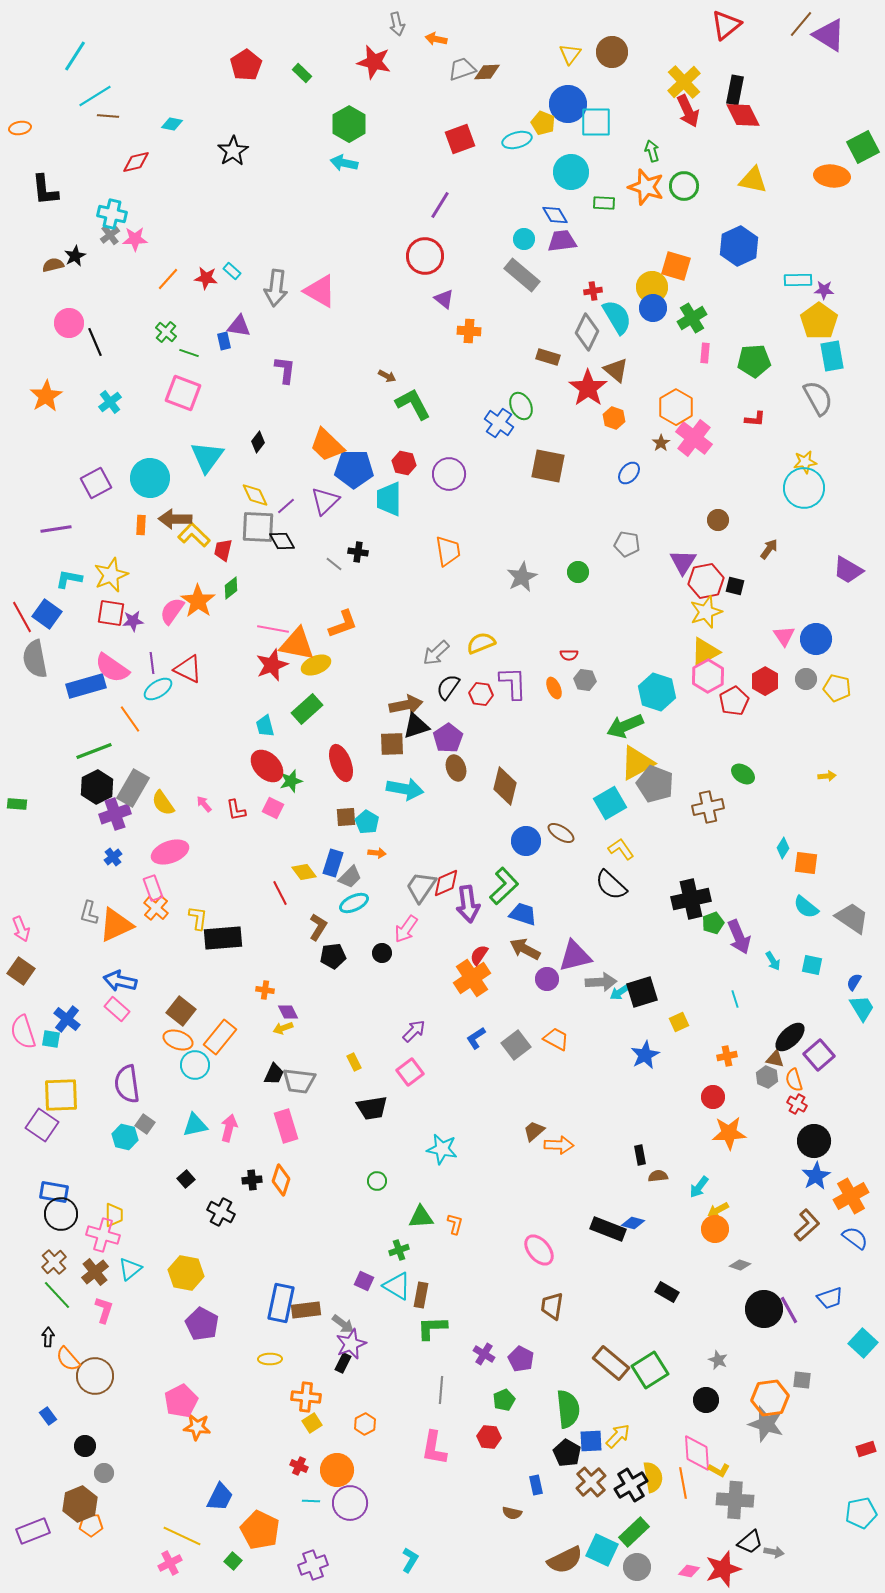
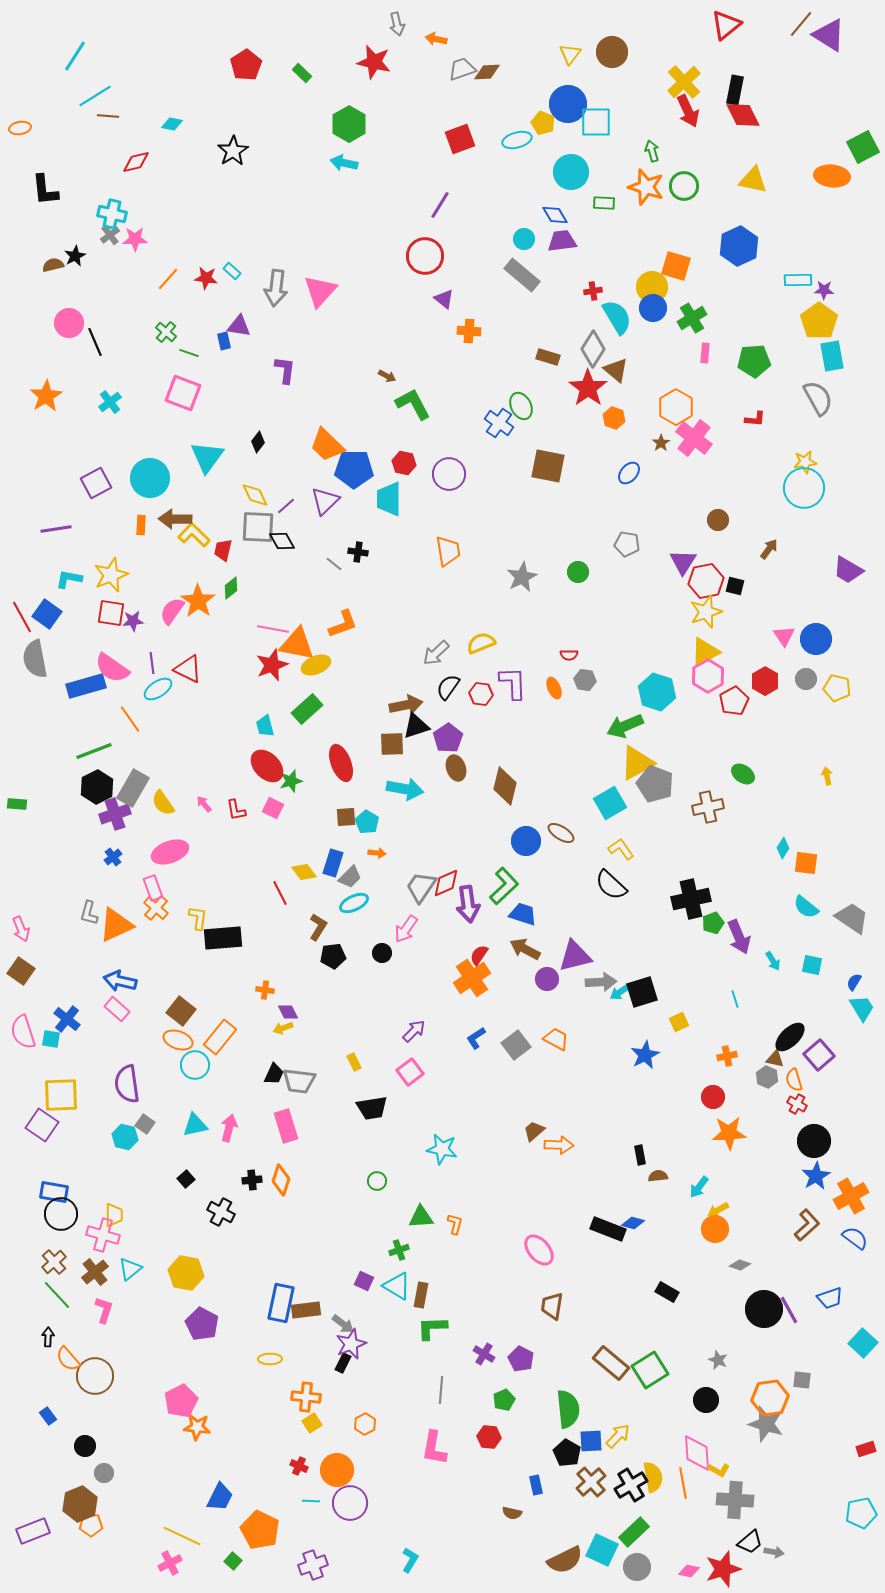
pink triangle at (320, 291): rotated 42 degrees clockwise
gray diamond at (587, 332): moved 6 px right, 17 px down; rotated 6 degrees clockwise
yellow arrow at (827, 776): rotated 96 degrees counterclockwise
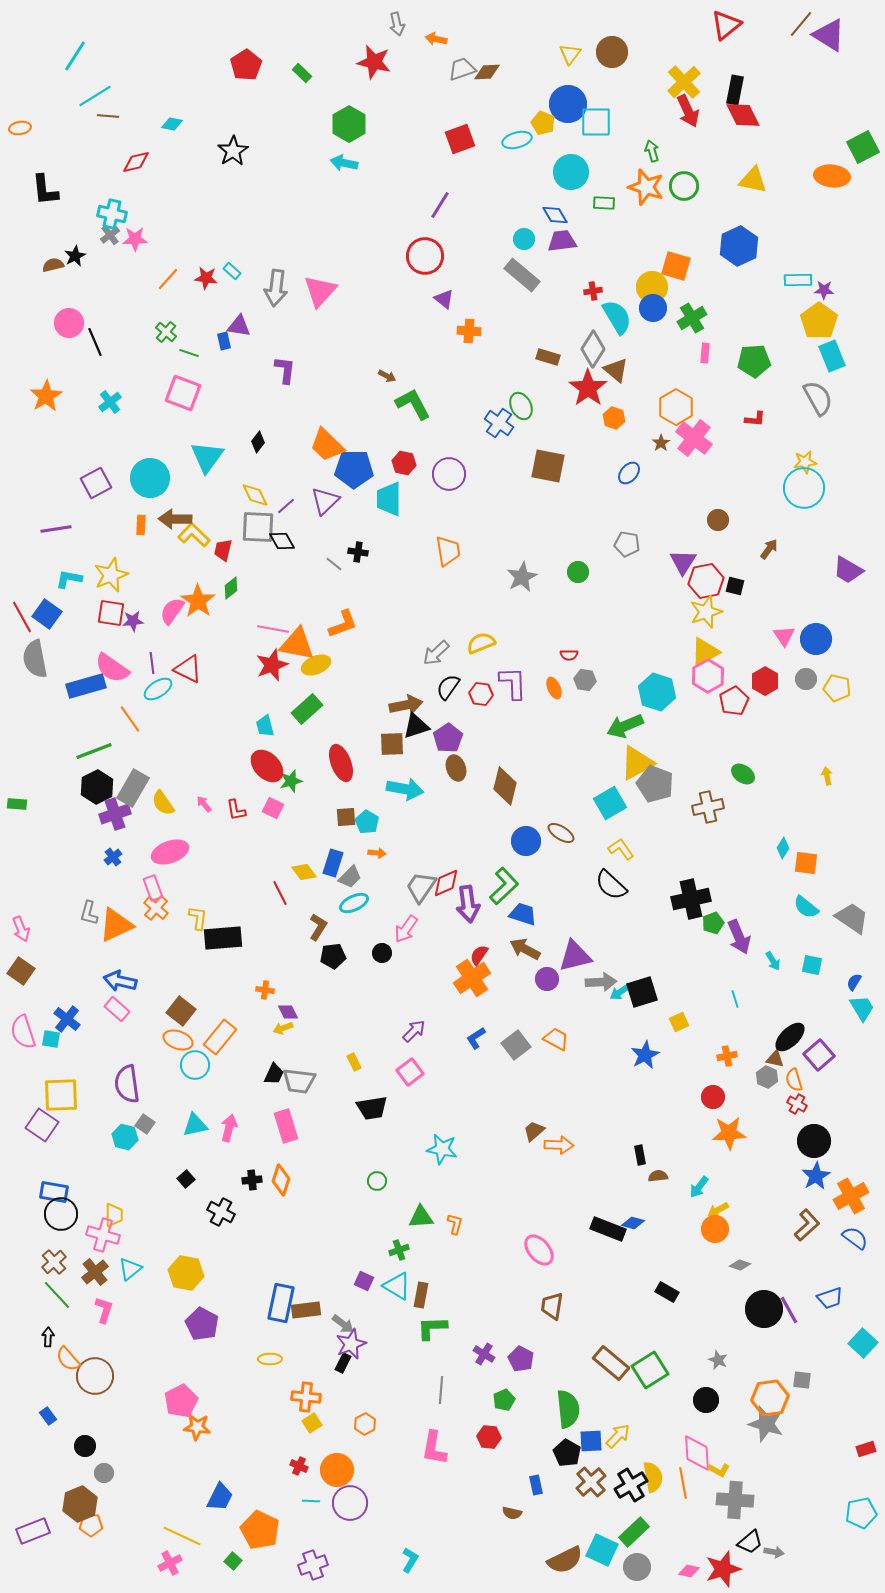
cyan rectangle at (832, 356): rotated 12 degrees counterclockwise
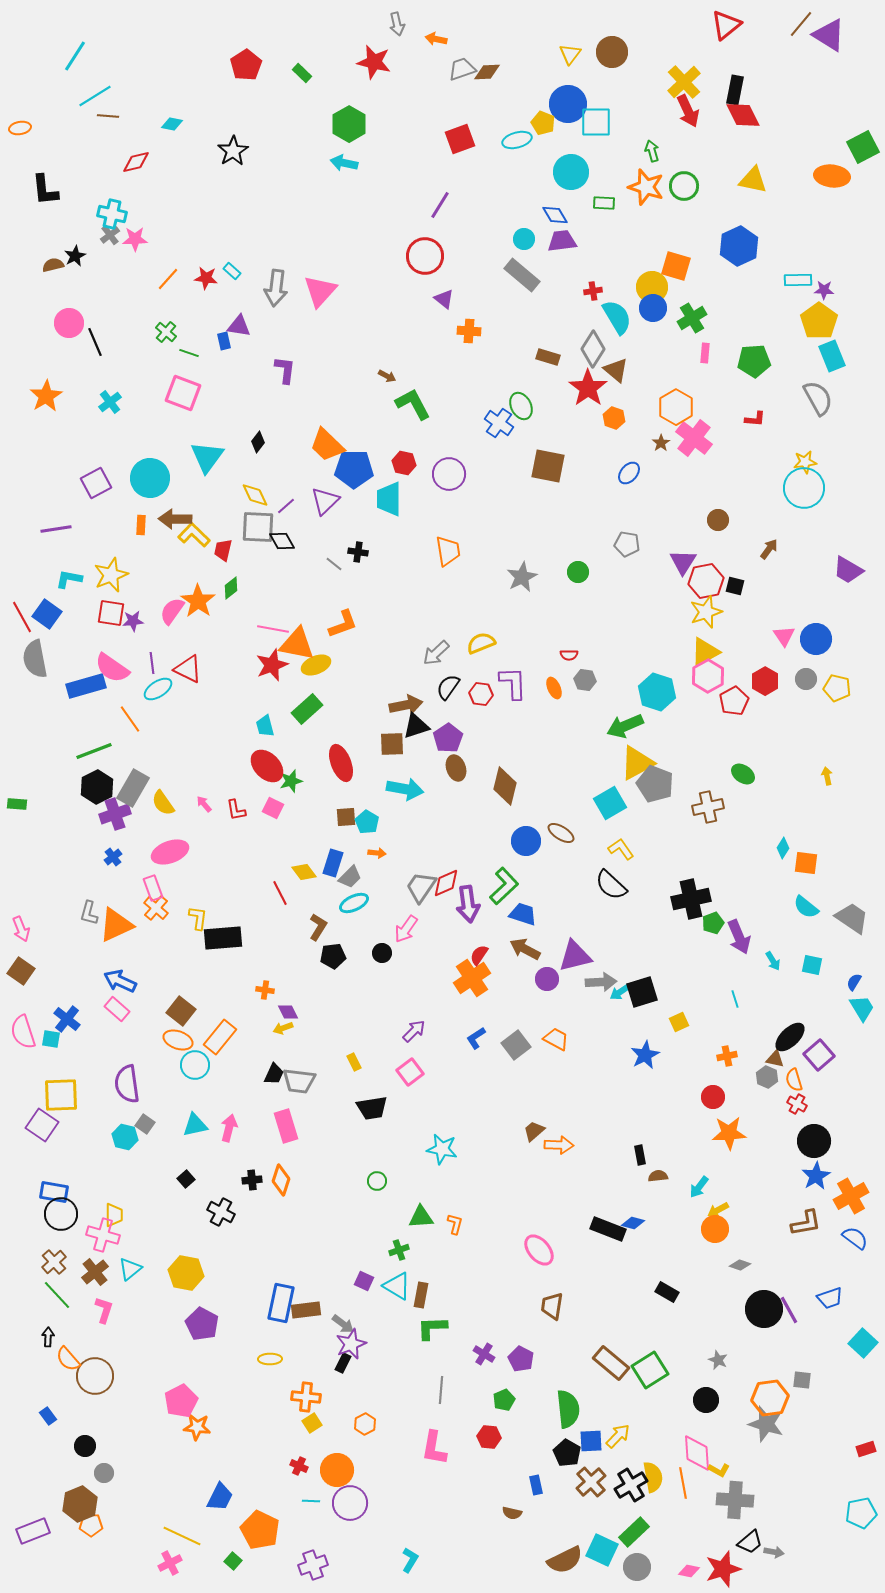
blue arrow at (120, 981): rotated 12 degrees clockwise
brown L-shape at (807, 1225): moved 1 px left, 2 px up; rotated 32 degrees clockwise
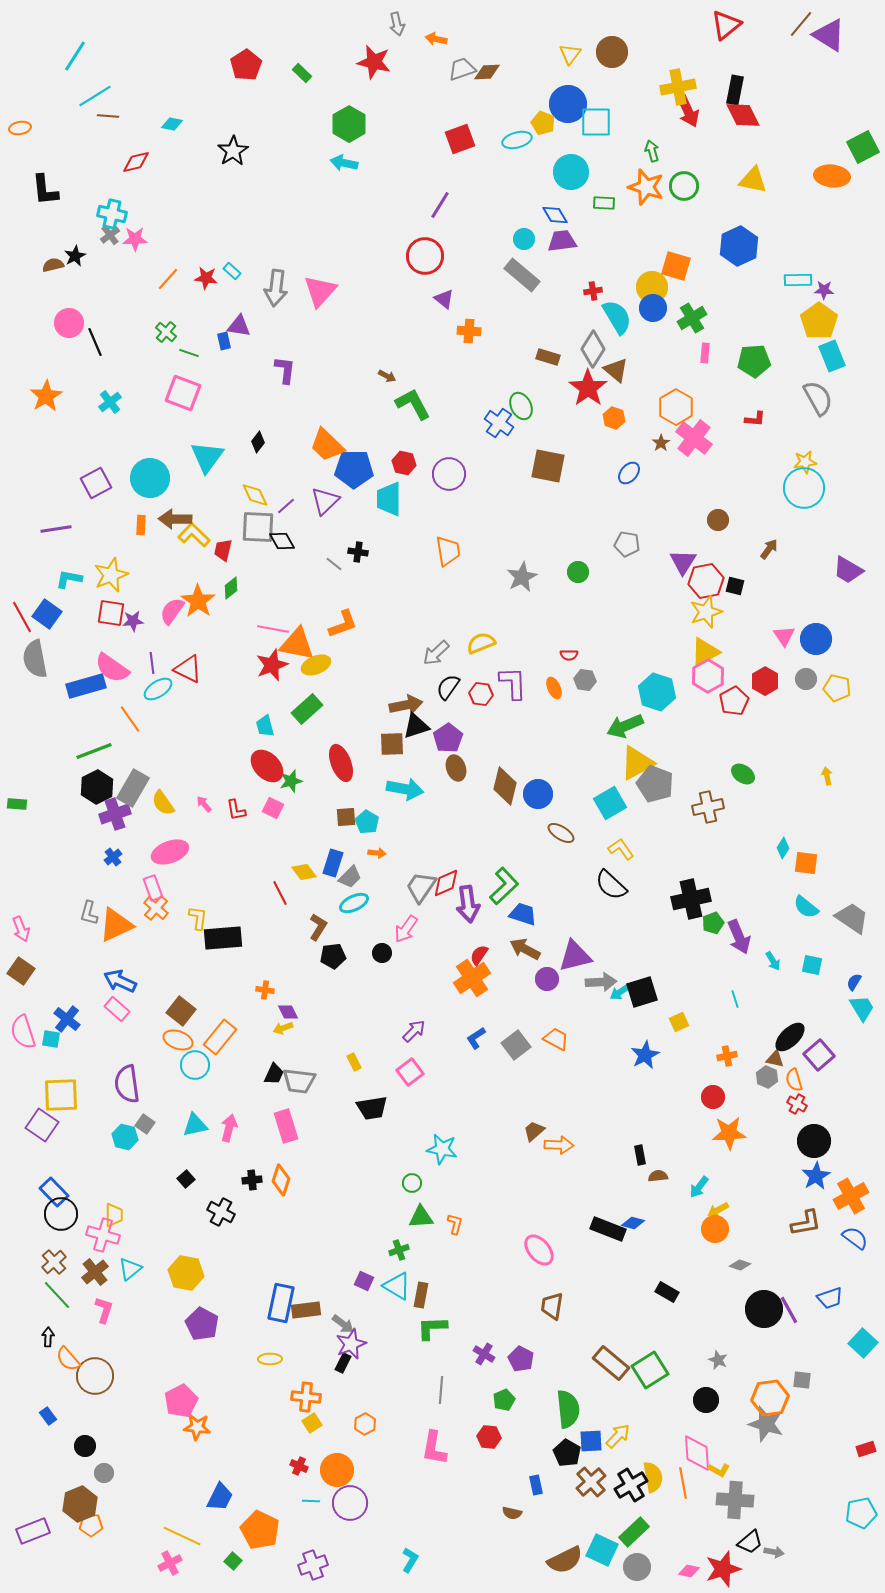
yellow cross at (684, 82): moved 6 px left, 5 px down; rotated 32 degrees clockwise
blue circle at (526, 841): moved 12 px right, 47 px up
green circle at (377, 1181): moved 35 px right, 2 px down
blue rectangle at (54, 1192): rotated 36 degrees clockwise
